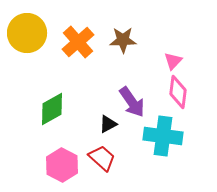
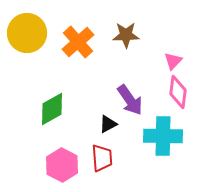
brown star: moved 3 px right, 5 px up
purple arrow: moved 2 px left, 2 px up
cyan cross: rotated 6 degrees counterclockwise
red trapezoid: rotated 44 degrees clockwise
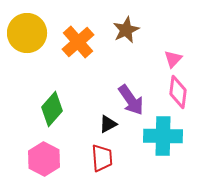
brown star: moved 5 px up; rotated 24 degrees counterclockwise
pink triangle: moved 2 px up
purple arrow: moved 1 px right
green diamond: rotated 20 degrees counterclockwise
pink hexagon: moved 18 px left, 6 px up
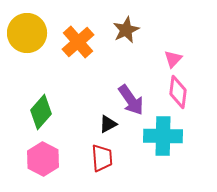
green diamond: moved 11 px left, 3 px down
pink hexagon: moved 1 px left
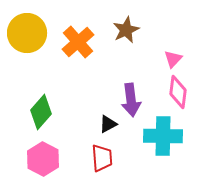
purple arrow: rotated 28 degrees clockwise
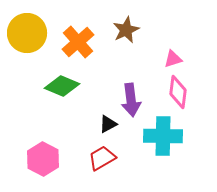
pink triangle: rotated 30 degrees clockwise
green diamond: moved 21 px right, 26 px up; rotated 72 degrees clockwise
red trapezoid: rotated 116 degrees counterclockwise
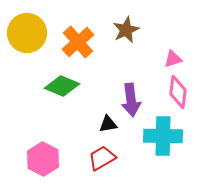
black triangle: rotated 18 degrees clockwise
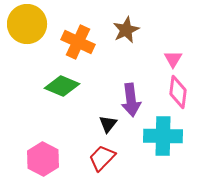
yellow circle: moved 9 px up
orange cross: rotated 24 degrees counterclockwise
pink triangle: rotated 42 degrees counterclockwise
black triangle: rotated 42 degrees counterclockwise
red trapezoid: rotated 16 degrees counterclockwise
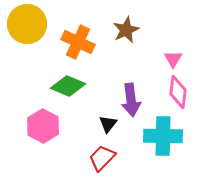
green diamond: moved 6 px right
pink hexagon: moved 33 px up
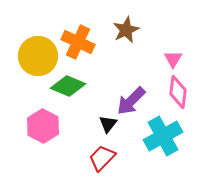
yellow circle: moved 11 px right, 32 px down
purple arrow: moved 1 px down; rotated 52 degrees clockwise
cyan cross: rotated 30 degrees counterclockwise
